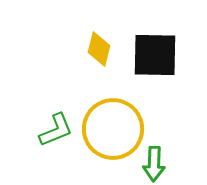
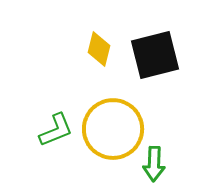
black square: rotated 15 degrees counterclockwise
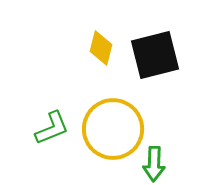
yellow diamond: moved 2 px right, 1 px up
green L-shape: moved 4 px left, 2 px up
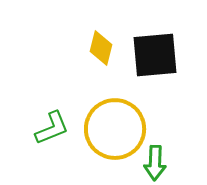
black square: rotated 9 degrees clockwise
yellow circle: moved 2 px right
green arrow: moved 1 px right, 1 px up
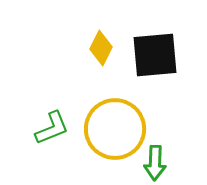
yellow diamond: rotated 12 degrees clockwise
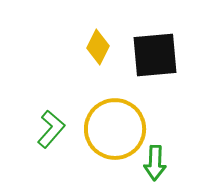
yellow diamond: moved 3 px left, 1 px up
green L-shape: moved 1 px left, 1 px down; rotated 27 degrees counterclockwise
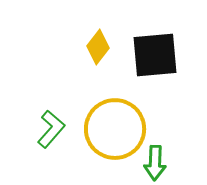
yellow diamond: rotated 12 degrees clockwise
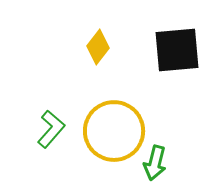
black square: moved 22 px right, 5 px up
yellow circle: moved 1 px left, 2 px down
green arrow: rotated 12 degrees clockwise
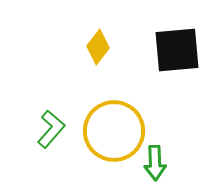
green arrow: rotated 16 degrees counterclockwise
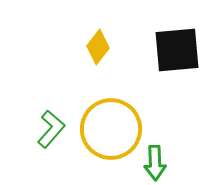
yellow circle: moved 3 px left, 2 px up
